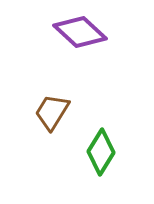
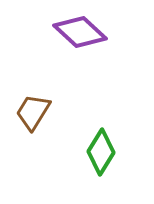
brown trapezoid: moved 19 px left
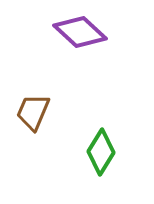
brown trapezoid: rotated 9 degrees counterclockwise
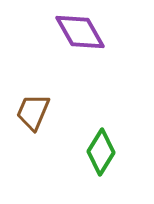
purple diamond: rotated 18 degrees clockwise
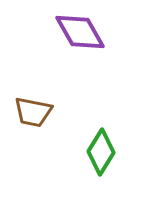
brown trapezoid: rotated 102 degrees counterclockwise
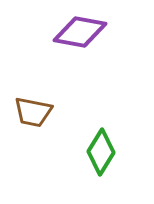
purple diamond: rotated 50 degrees counterclockwise
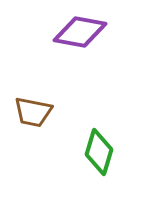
green diamond: moved 2 px left; rotated 15 degrees counterclockwise
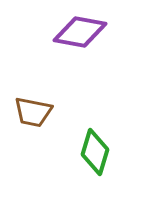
green diamond: moved 4 px left
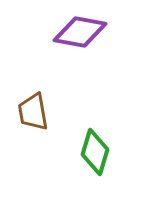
brown trapezoid: rotated 69 degrees clockwise
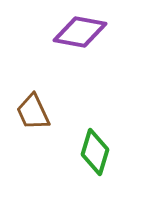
brown trapezoid: rotated 15 degrees counterclockwise
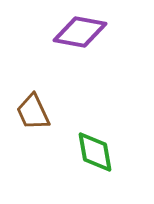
green diamond: rotated 27 degrees counterclockwise
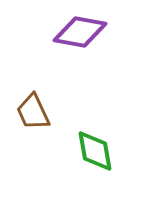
green diamond: moved 1 px up
